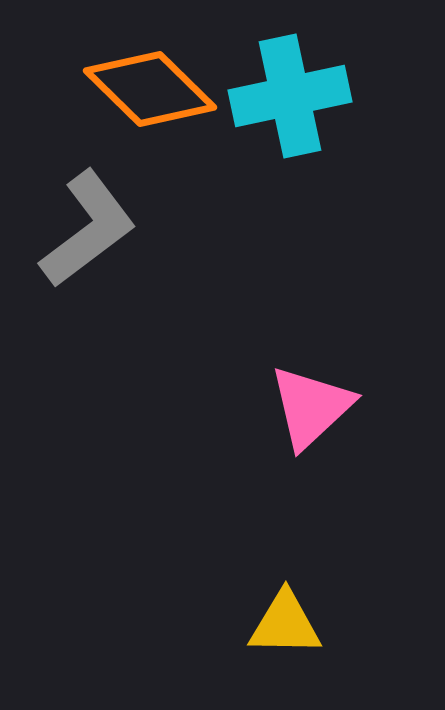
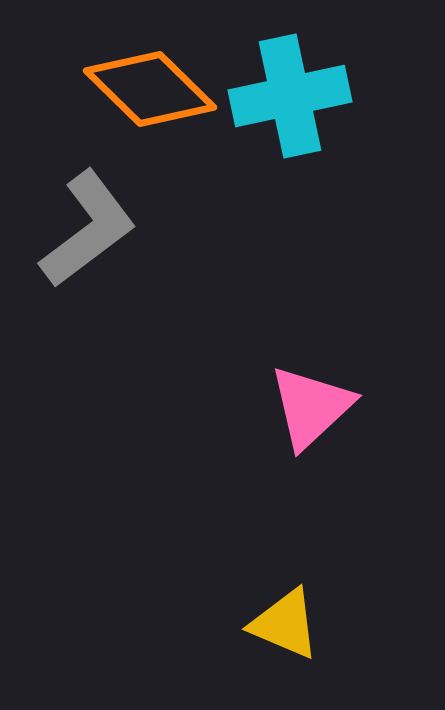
yellow triangle: rotated 22 degrees clockwise
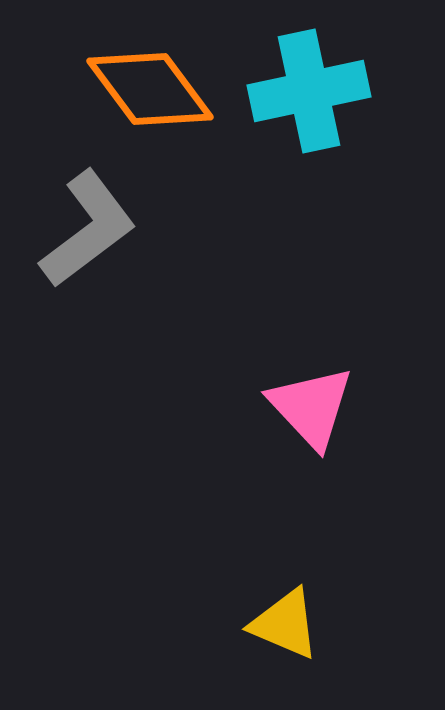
orange diamond: rotated 9 degrees clockwise
cyan cross: moved 19 px right, 5 px up
pink triangle: rotated 30 degrees counterclockwise
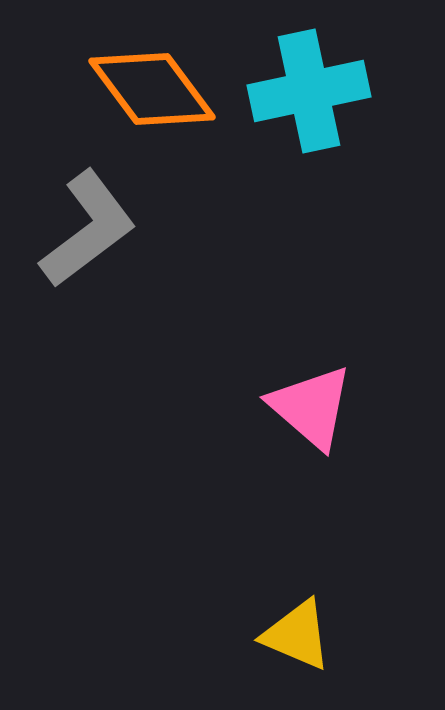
orange diamond: moved 2 px right
pink triangle: rotated 6 degrees counterclockwise
yellow triangle: moved 12 px right, 11 px down
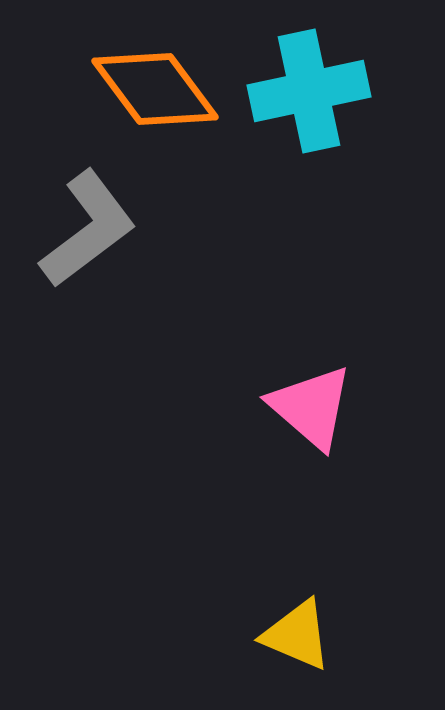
orange diamond: moved 3 px right
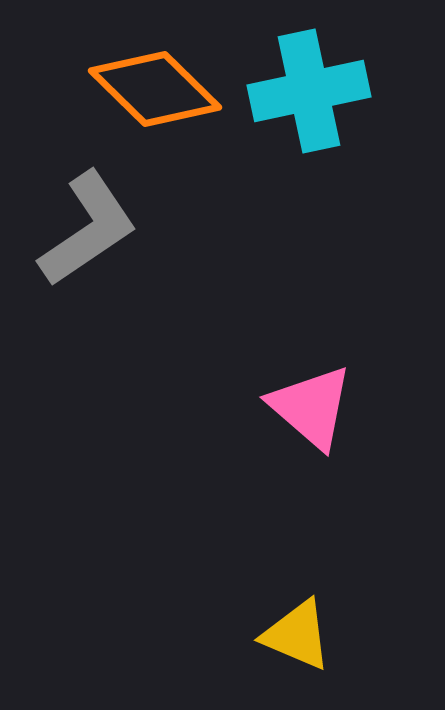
orange diamond: rotated 9 degrees counterclockwise
gray L-shape: rotated 3 degrees clockwise
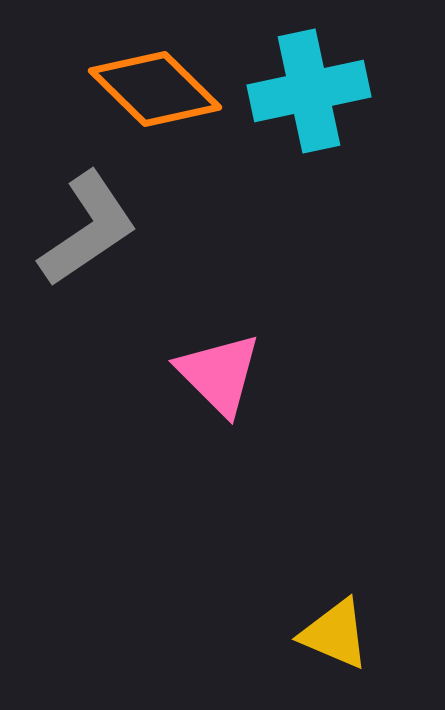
pink triangle: moved 92 px left, 33 px up; rotated 4 degrees clockwise
yellow triangle: moved 38 px right, 1 px up
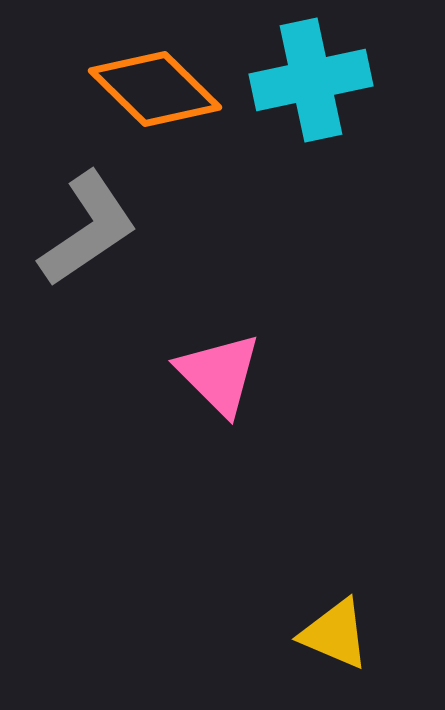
cyan cross: moved 2 px right, 11 px up
